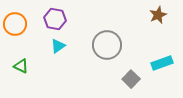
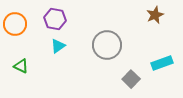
brown star: moved 3 px left
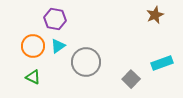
orange circle: moved 18 px right, 22 px down
gray circle: moved 21 px left, 17 px down
green triangle: moved 12 px right, 11 px down
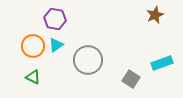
cyan triangle: moved 2 px left, 1 px up
gray circle: moved 2 px right, 2 px up
gray square: rotated 12 degrees counterclockwise
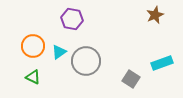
purple hexagon: moved 17 px right
cyan triangle: moved 3 px right, 7 px down
gray circle: moved 2 px left, 1 px down
